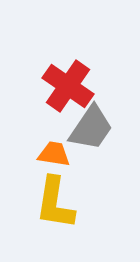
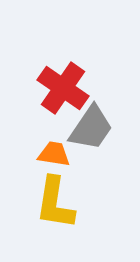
red cross: moved 5 px left, 2 px down
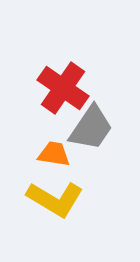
yellow L-shape: moved 4 px up; rotated 68 degrees counterclockwise
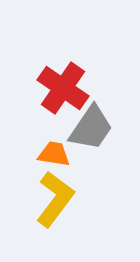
yellow L-shape: rotated 84 degrees counterclockwise
